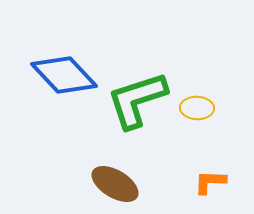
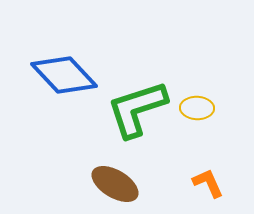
green L-shape: moved 9 px down
orange L-shape: moved 2 px left, 1 px down; rotated 64 degrees clockwise
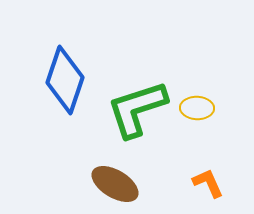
blue diamond: moved 1 px right, 5 px down; rotated 62 degrees clockwise
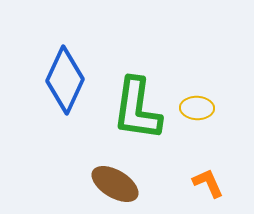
blue diamond: rotated 6 degrees clockwise
green L-shape: rotated 64 degrees counterclockwise
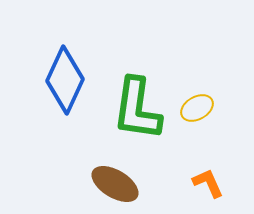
yellow ellipse: rotated 32 degrees counterclockwise
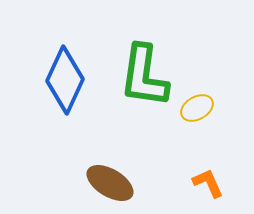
green L-shape: moved 7 px right, 33 px up
brown ellipse: moved 5 px left, 1 px up
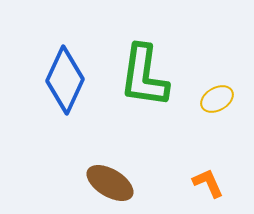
yellow ellipse: moved 20 px right, 9 px up
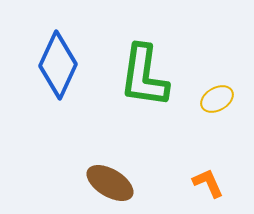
blue diamond: moved 7 px left, 15 px up
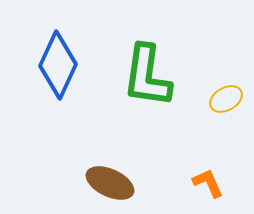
green L-shape: moved 3 px right
yellow ellipse: moved 9 px right
brown ellipse: rotated 6 degrees counterclockwise
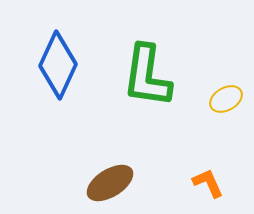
brown ellipse: rotated 57 degrees counterclockwise
